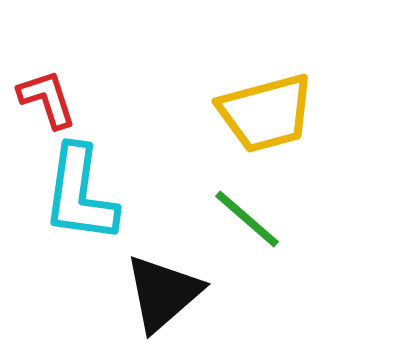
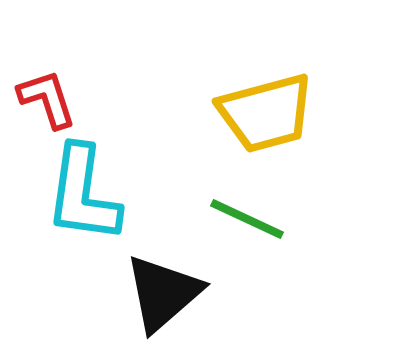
cyan L-shape: moved 3 px right
green line: rotated 16 degrees counterclockwise
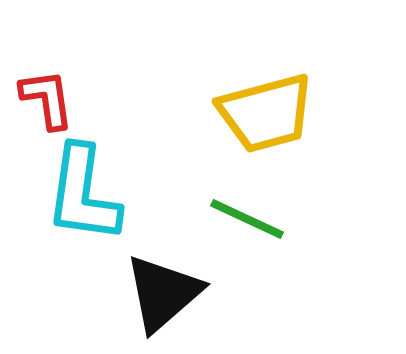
red L-shape: rotated 10 degrees clockwise
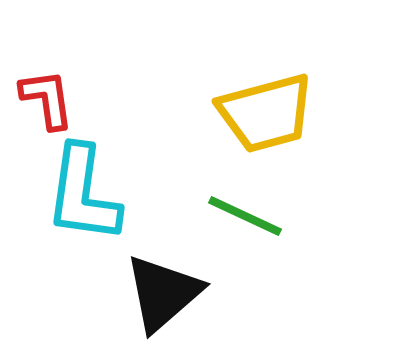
green line: moved 2 px left, 3 px up
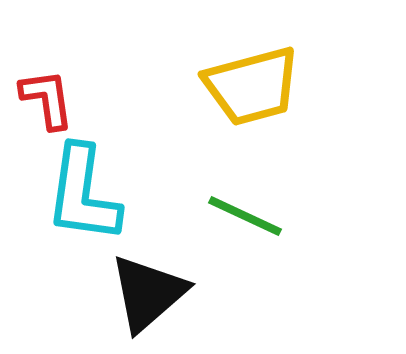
yellow trapezoid: moved 14 px left, 27 px up
black triangle: moved 15 px left
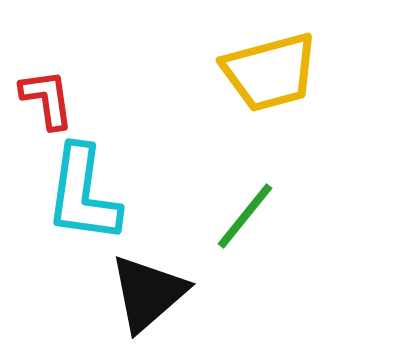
yellow trapezoid: moved 18 px right, 14 px up
green line: rotated 76 degrees counterclockwise
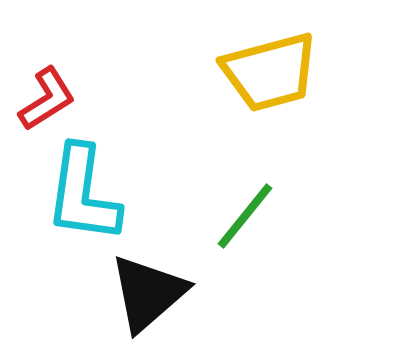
red L-shape: rotated 66 degrees clockwise
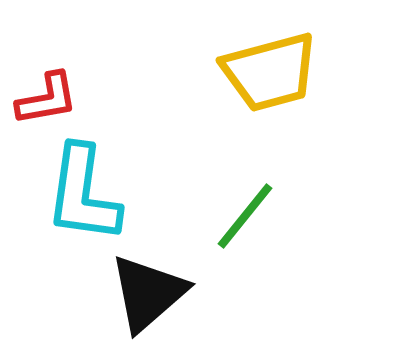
red L-shape: rotated 22 degrees clockwise
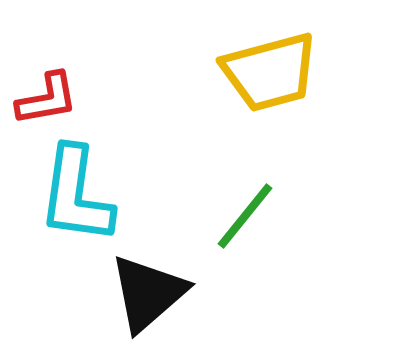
cyan L-shape: moved 7 px left, 1 px down
